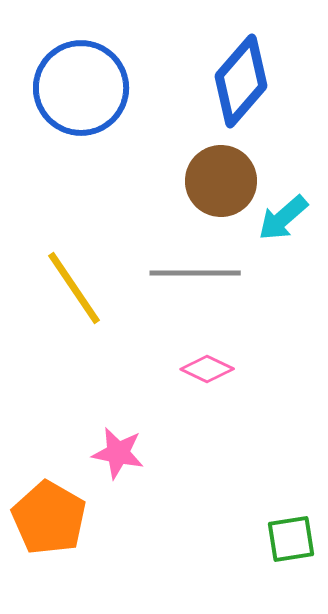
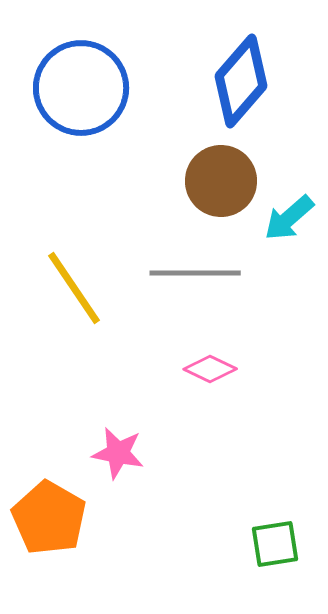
cyan arrow: moved 6 px right
pink diamond: moved 3 px right
green square: moved 16 px left, 5 px down
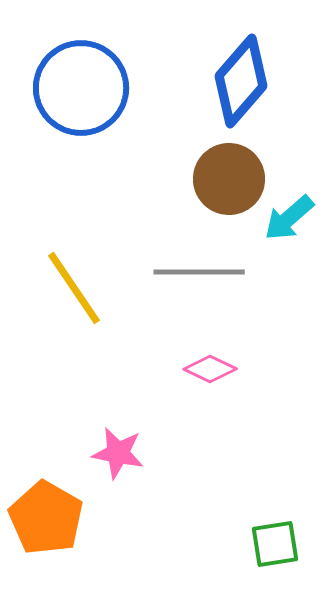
brown circle: moved 8 px right, 2 px up
gray line: moved 4 px right, 1 px up
orange pentagon: moved 3 px left
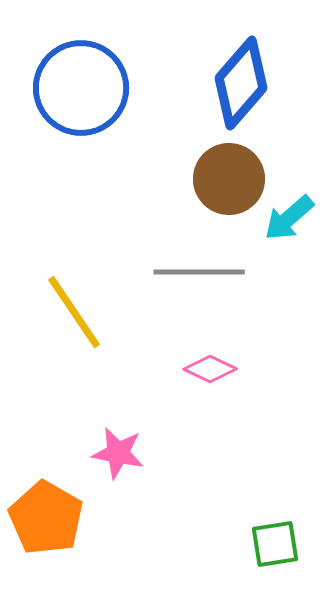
blue diamond: moved 2 px down
yellow line: moved 24 px down
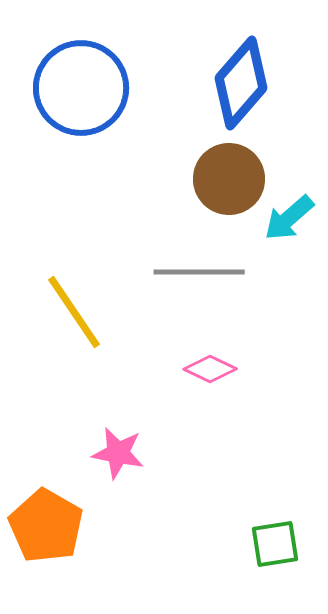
orange pentagon: moved 8 px down
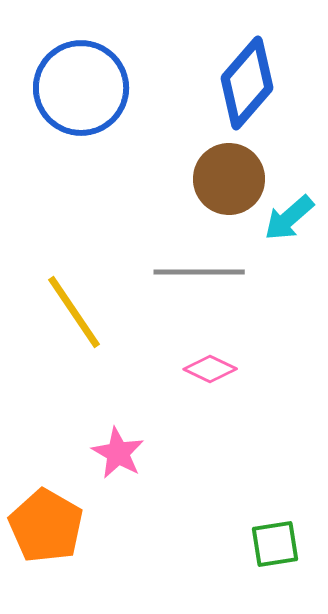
blue diamond: moved 6 px right
pink star: rotated 18 degrees clockwise
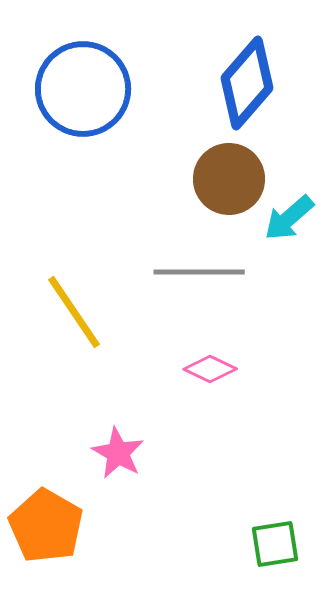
blue circle: moved 2 px right, 1 px down
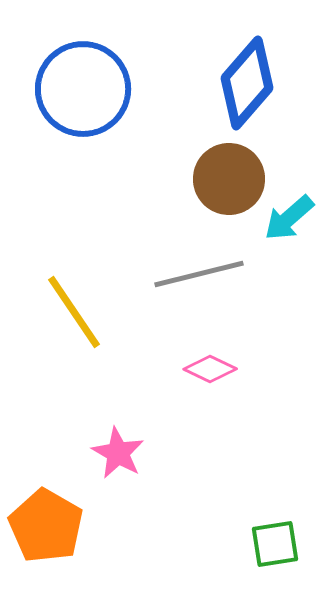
gray line: moved 2 px down; rotated 14 degrees counterclockwise
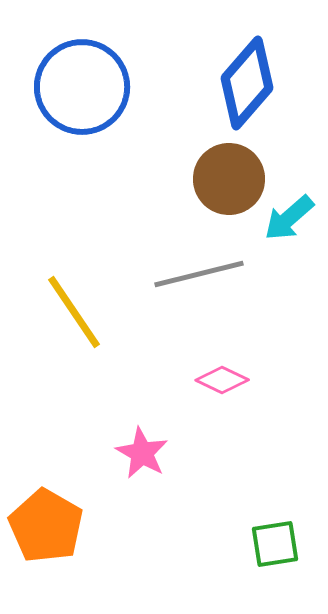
blue circle: moved 1 px left, 2 px up
pink diamond: moved 12 px right, 11 px down
pink star: moved 24 px right
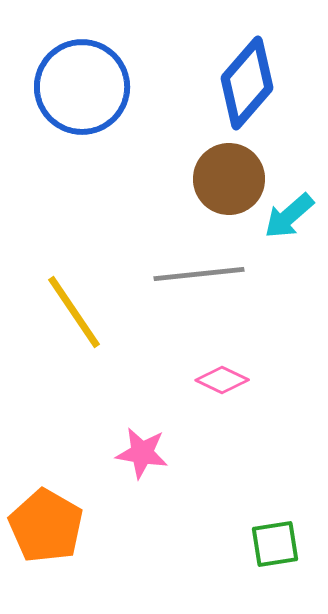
cyan arrow: moved 2 px up
gray line: rotated 8 degrees clockwise
pink star: rotated 20 degrees counterclockwise
